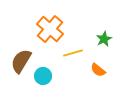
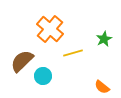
brown semicircle: moved 1 px right; rotated 15 degrees clockwise
orange semicircle: moved 4 px right, 17 px down
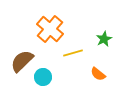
cyan circle: moved 1 px down
orange semicircle: moved 4 px left, 13 px up
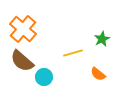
orange cross: moved 27 px left
green star: moved 2 px left
brown semicircle: rotated 95 degrees counterclockwise
cyan circle: moved 1 px right
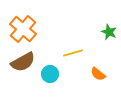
green star: moved 7 px right, 7 px up; rotated 21 degrees counterclockwise
brown semicircle: moved 1 px right, 1 px down; rotated 70 degrees counterclockwise
cyan circle: moved 6 px right, 3 px up
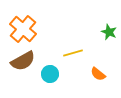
brown semicircle: moved 1 px up
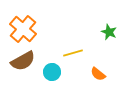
cyan circle: moved 2 px right, 2 px up
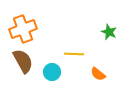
orange cross: rotated 28 degrees clockwise
yellow line: moved 1 px right, 1 px down; rotated 18 degrees clockwise
brown semicircle: rotated 90 degrees counterclockwise
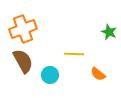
cyan circle: moved 2 px left, 3 px down
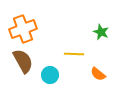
green star: moved 8 px left
